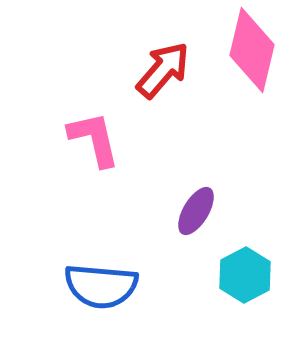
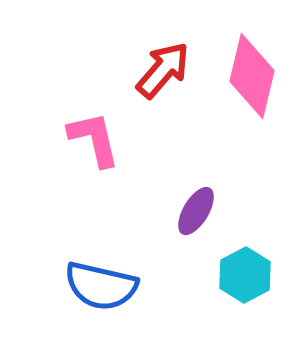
pink diamond: moved 26 px down
blue semicircle: rotated 8 degrees clockwise
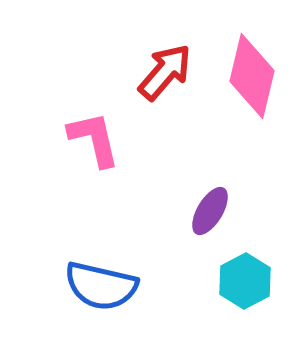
red arrow: moved 2 px right, 2 px down
purple ellipse: moved 14 px right
cyan hexagon: moved 6 px down
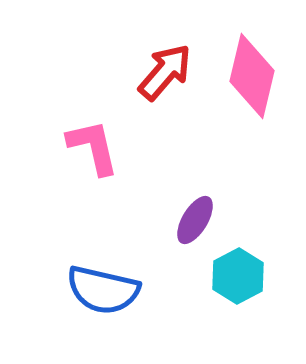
pink L-shape: moved 1 px left, 8 px down
purple ellipse: moved 15 px left, 9 px down
cyan hexagon: moved 7 px left, 5 px up
blue semicircle: moved 2 px right, 4 px down
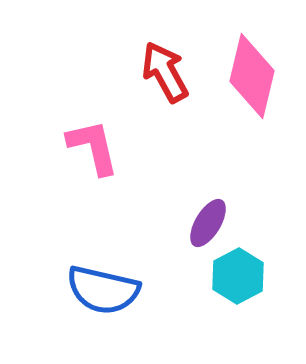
red arrow: rotated 70 degrees counterclockwise
purple ellipse: moved 13 px right, 3 px down
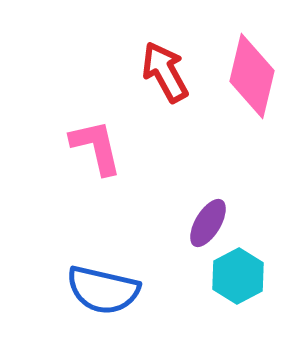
pink L-shape: moved 3 px right
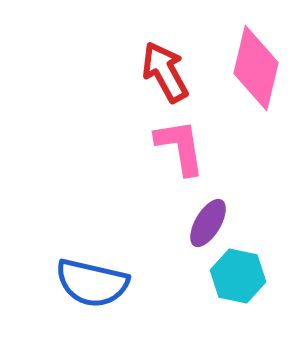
pink diamond: moved 4 px right, 8 px up
pink L-shape: moved 84 px right; rotated 4 degrees clockwise
cyan hexagon: rotated 20 degrees counterclockwise
blue semicircle: moved 11 px left, 7 px up
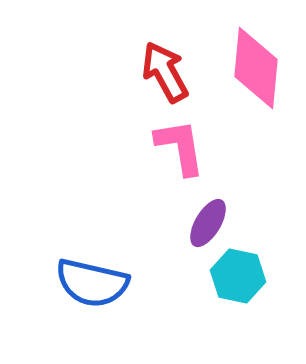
pink diamond: rotated 8 degrees counterclockwise
